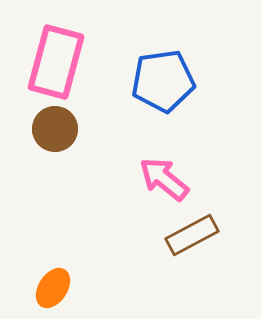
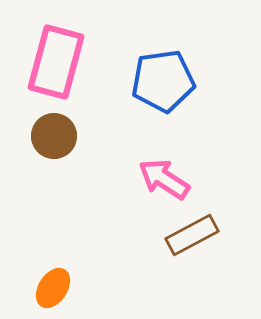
brown circle: moved 1 px left, 7 px down
pink arrow: rotated 6 degrees counterclockwise
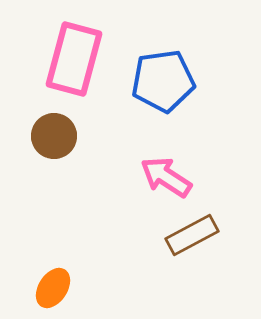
pink rectangle: moved 18 px right, 3 px up
pink arrow: moved 2 px right, 2 px up
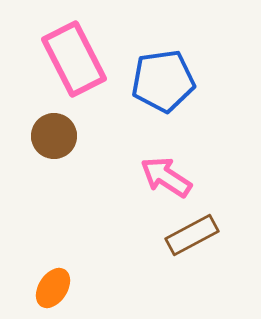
pink rectangle: rotated 42 degrees counterclockwise
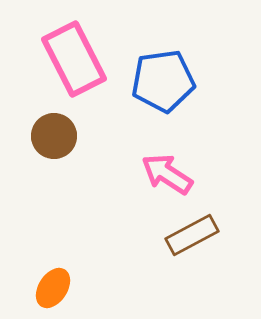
pink arrow: moved 1 px right, 3 px up
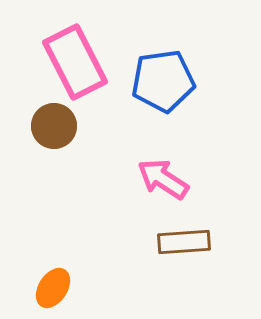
pink rectangle: moved 1 px right, 3 px down
brown circle: moved 10 px up
pink arrow: moved 4 px left, 5 px down
brown rectangle: moved 8 px left, 7 px down; rotated 24 degrees clockwise
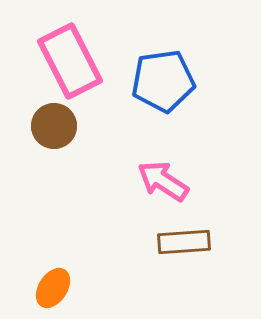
pink rectangle: moved 5 px left, 1 px up
pink arrow: moved 2 px down
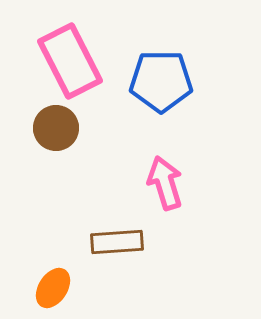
blue pentagon: moved 2 px left; rotated 8 degrees clockwise
brown circle: moved 2 px right, 2 px down
pink arrow: moved 2 px right, 2 px down; rotated 40 degrees clockwise
brown rectangle: moved 67 px left
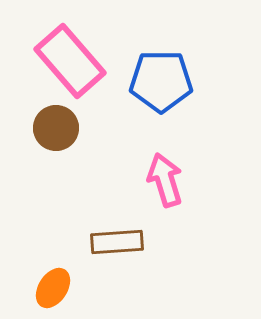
pink rectangle: rotated 14 degrees counterclockwise
pink arrow: moved 3 px up
